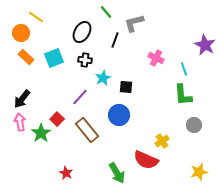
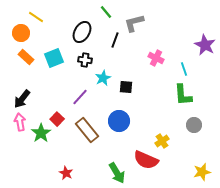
blue circle: moved 6 px down
yellow star: moved 3 px right
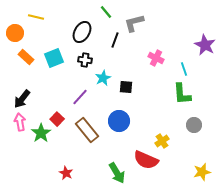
yellow line: rotated 21 degrees counterclockwise
orange circle: moved 6 px left
green L-shape: moved 1 px left, 1 px up
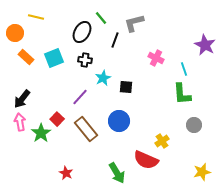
green line: moved 5 px left, 6 px down
brown rectangle: moved 1 px left, 1 px up
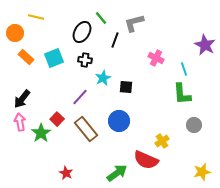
green arrow: rotated 95 degrees counterclockwise
